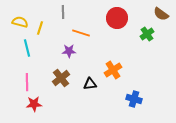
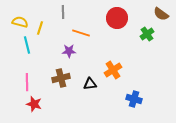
cyan line: moved 3 px up
brown cross: rotated 24 degrees clockwise
red star: rotated 21 degrees clockwise
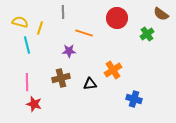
orange line: moved 3 px right
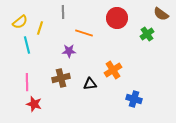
yellow semicircle: rotated 126 degrees clockwise
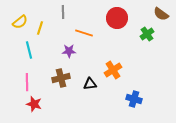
cyan line: moved 2 px right, 5 px down
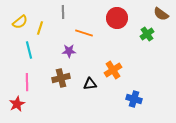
red star: moved 17 px left; rotated 28 degrees clockwise
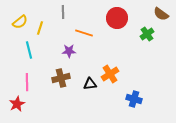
orange cross: moved 3 px left, 4 px down
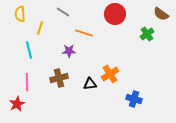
gray line: rotated 56 degrees counterclockwise
red circle: moved 2 px left, 4 px up
yellow semicircle: moved 8 px up; rotated 126 degrees clockwise
brown cross: moved 2 px left
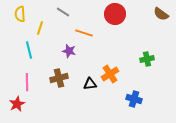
green cross: moved 25 px down; rotated 24 degrees clockwise
purple star: rotated 16 degrees clockwise
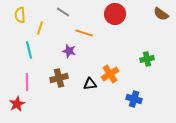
yellow semicircle: moved 1 px down
